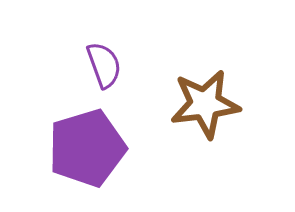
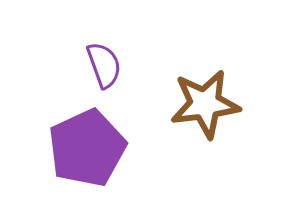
purple pentagon: rotated 8 degrees counterclockwise
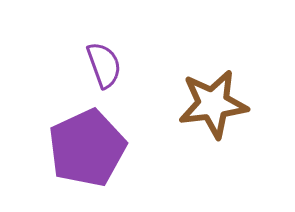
brown star: moved 8 px right
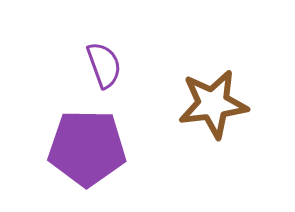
purple pentagon: rotated 26 degrees clockwise
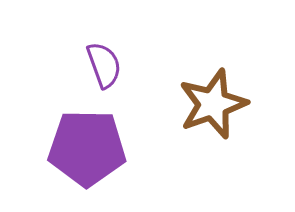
brown star: rotated 12 degrees counterclockwise
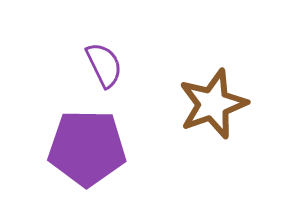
purple semicircle: rotated 6 degrees counterclockwise
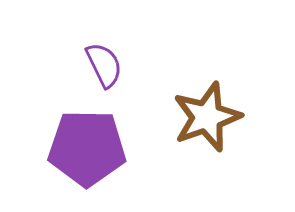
brown star: moved 6 px left, 13 px down
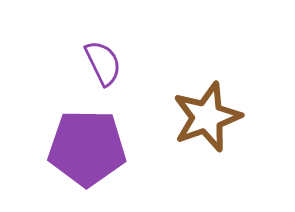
purple semicircle: moved 1 px left, 2 px up
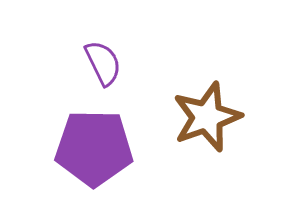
purple pentagon: moved 7 px right
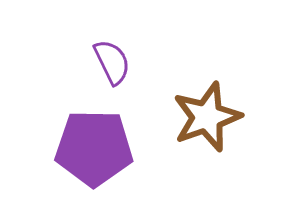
purple semicircle: moved 9 px right, 1 px up
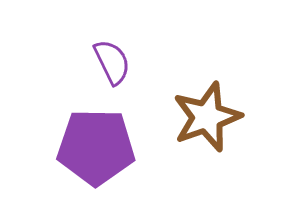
purple pentagon: moved 2 px right, 1 px up
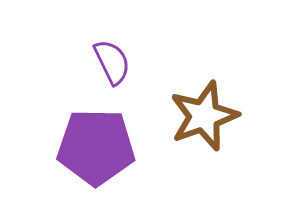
brown star: moved 3 px left, 1 px up
